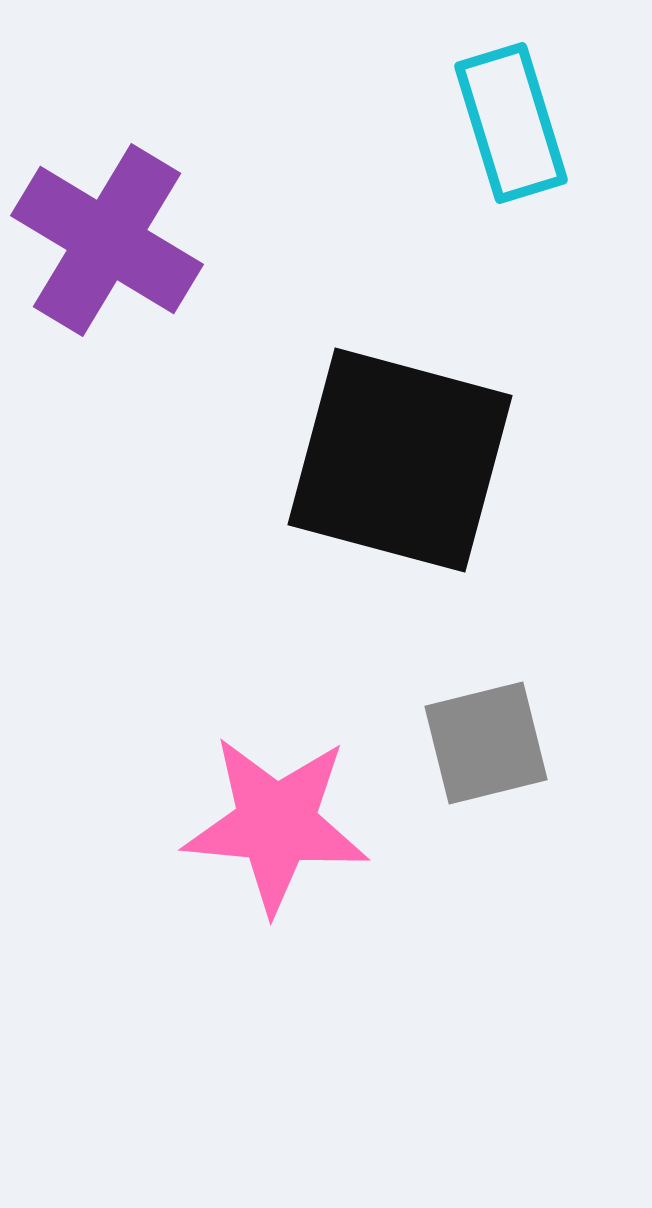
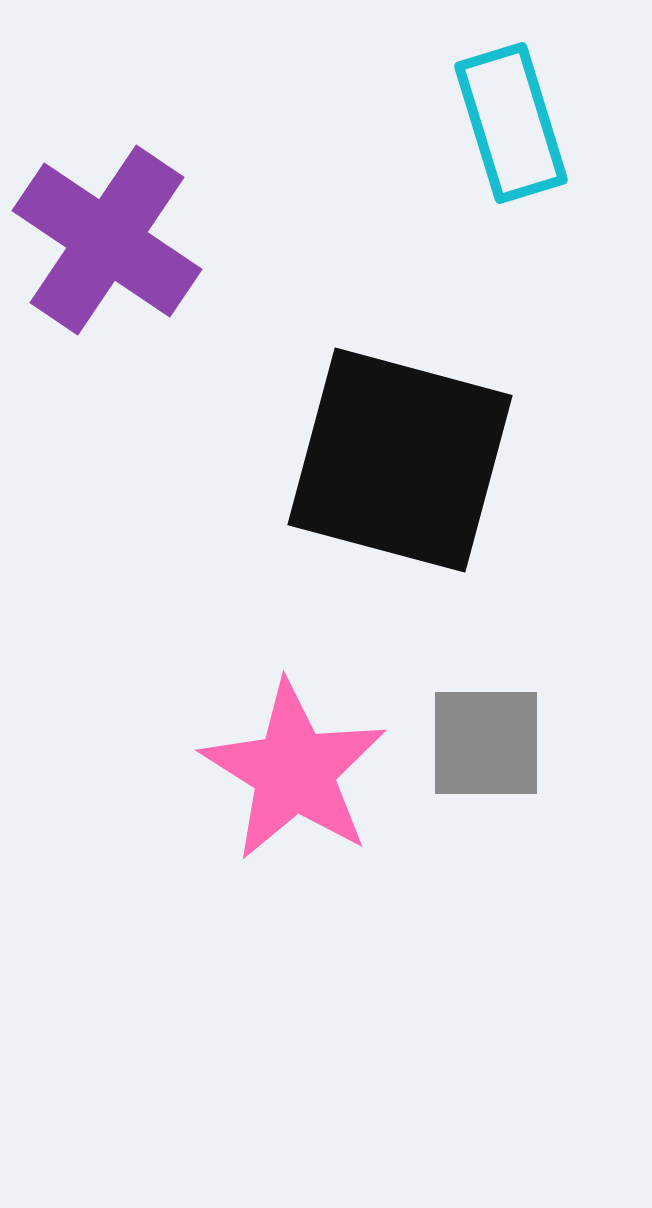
purple cross: rotated 3 degrees clockwise
gray square: rotated 14 degrees clockwise
pink star: moved 18 px right, 53 px up; rotated 27 degrees clockwise
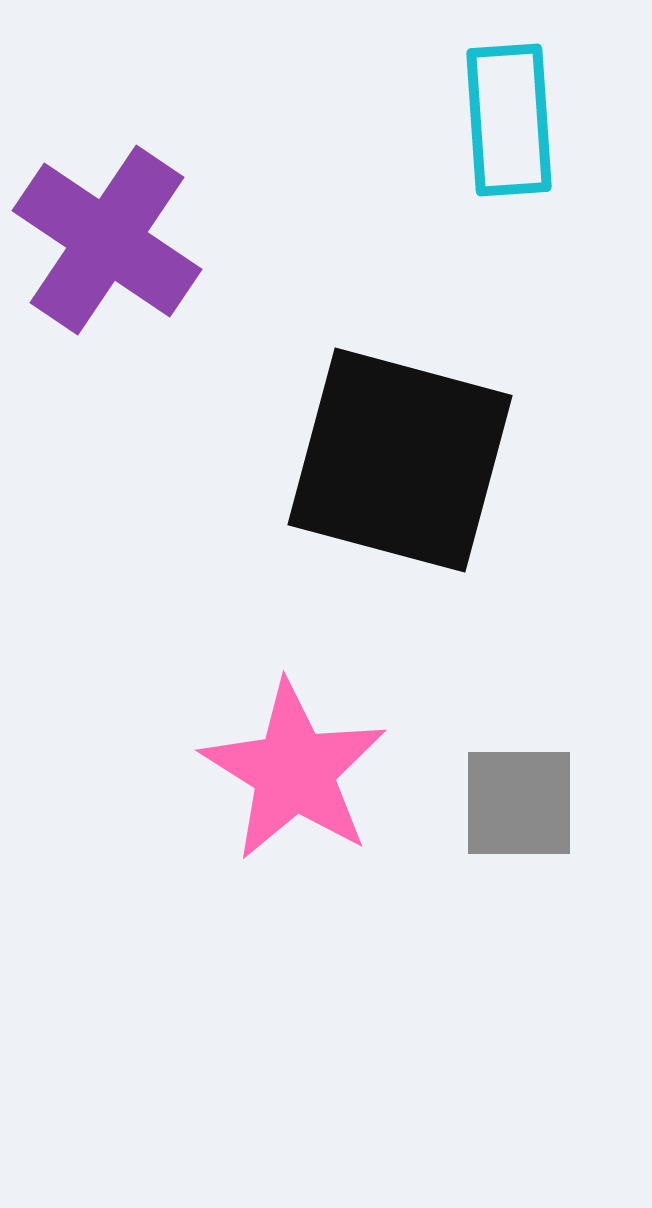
cyan rectangle: moved 2 px left, 3 px up; rotated 13 degrees clockwise
gray square: moved 33 px right, 60 px down
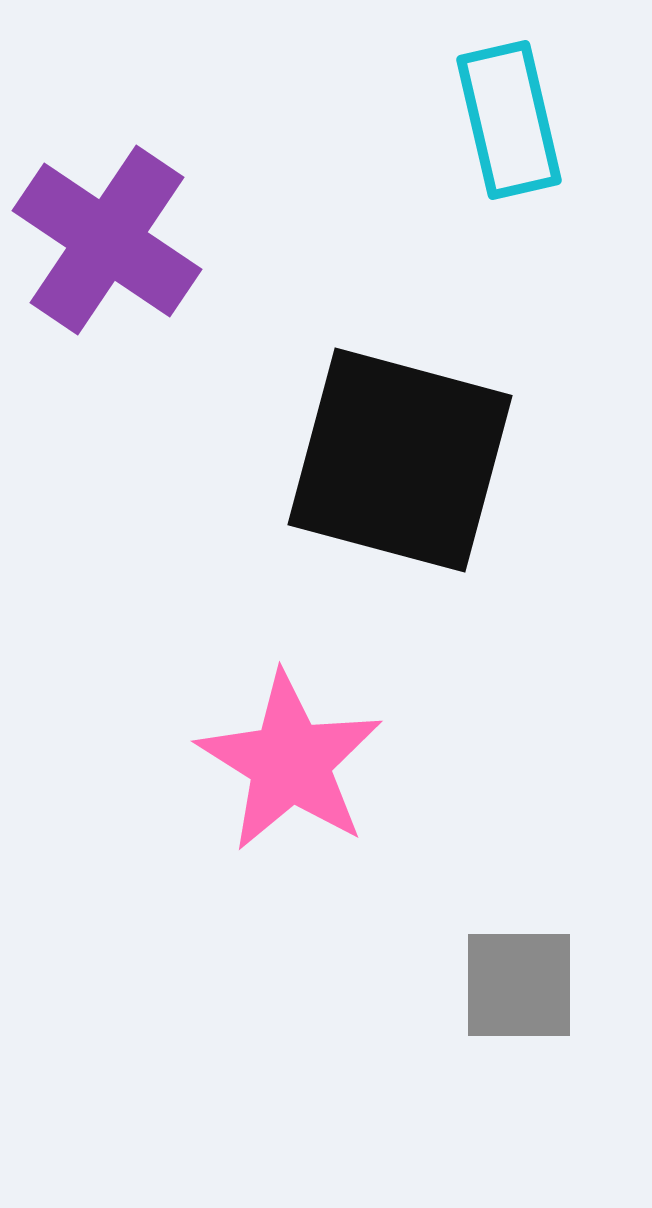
cyan rectangle: rotated 9 degrees counterclockwise
pink star: moved 4 px left, 9 px up
gray square: moved 182 px down
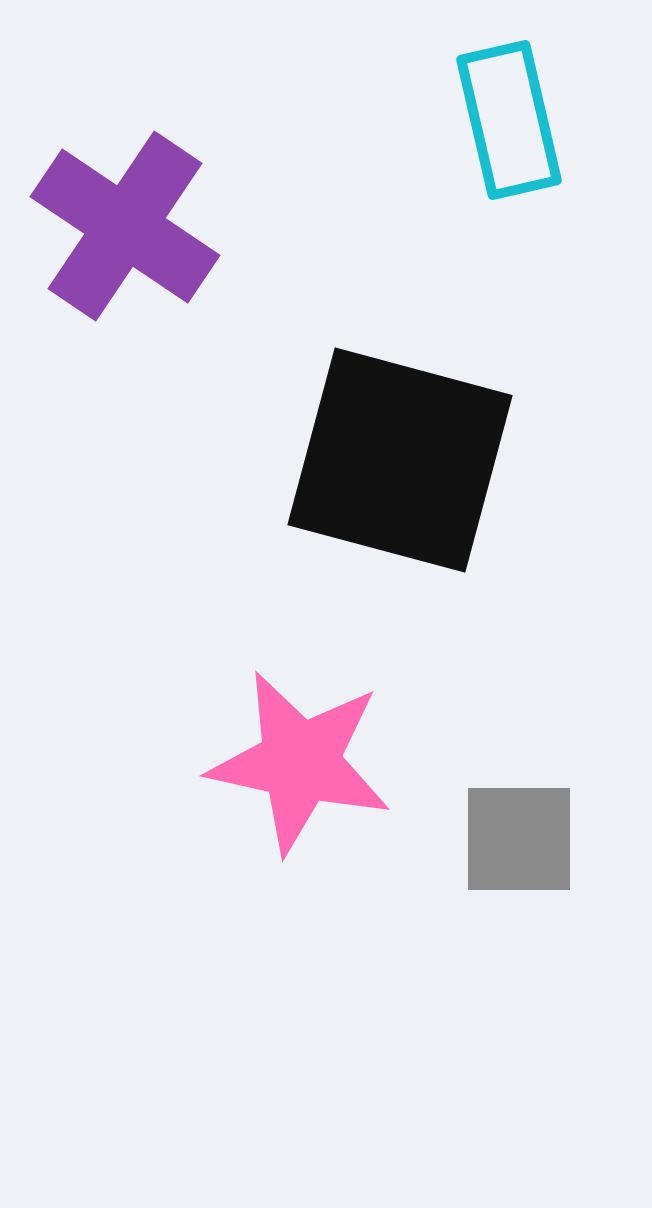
purple cross: moved 18 px right, 14 px up
pink star: moved 10 px right; rotated 20 degrees counterclockwise
gray square: moved 146 px up
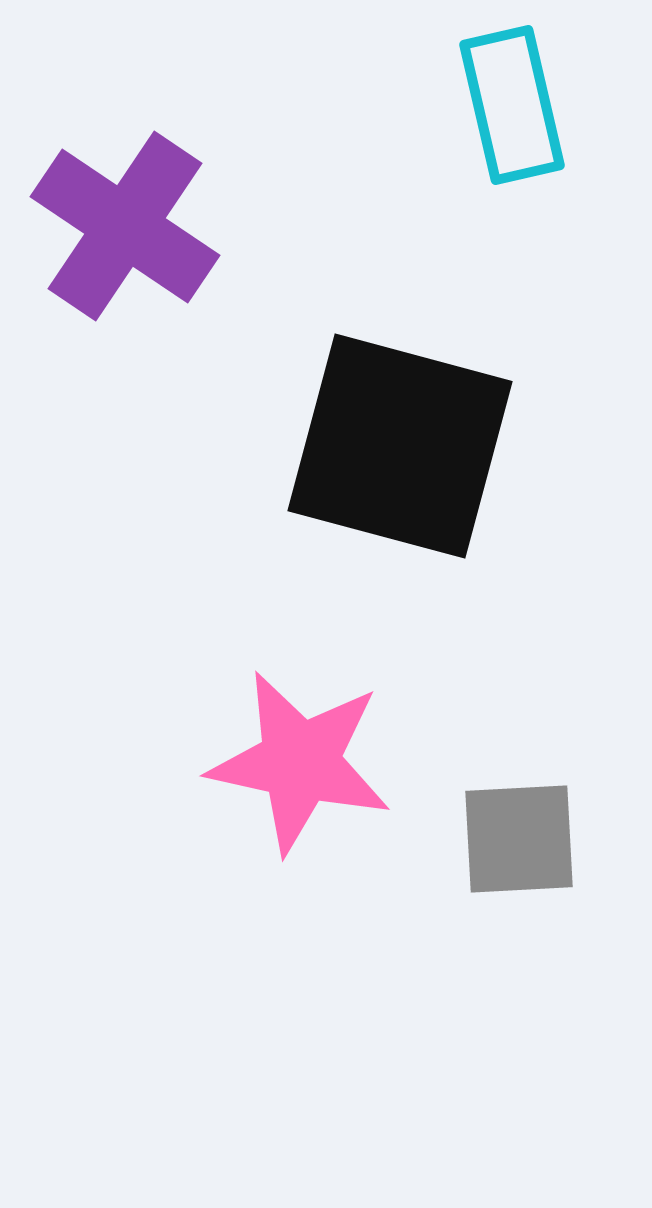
cyan rectangle: moved 3 px right, 15 px up
black square: moved 14 px up
gray square: rotated 3 degrees counterclockwise
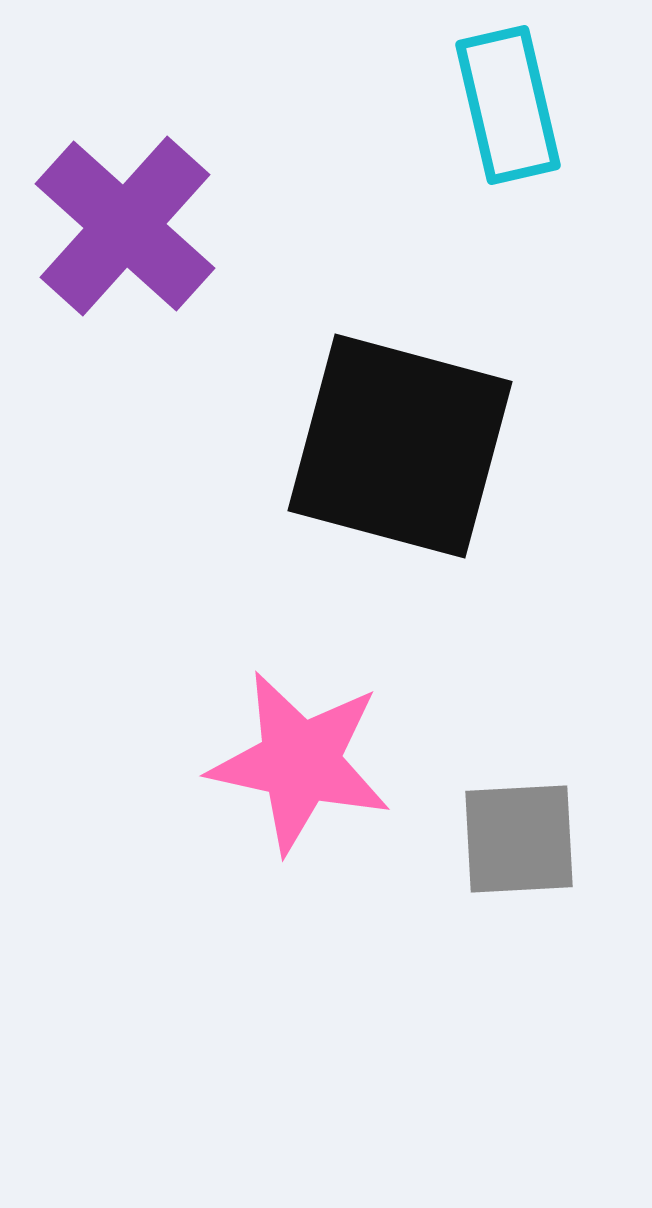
cyan rectangle: moved 4 px left
purple cross: rotated 8 degrees clockwise
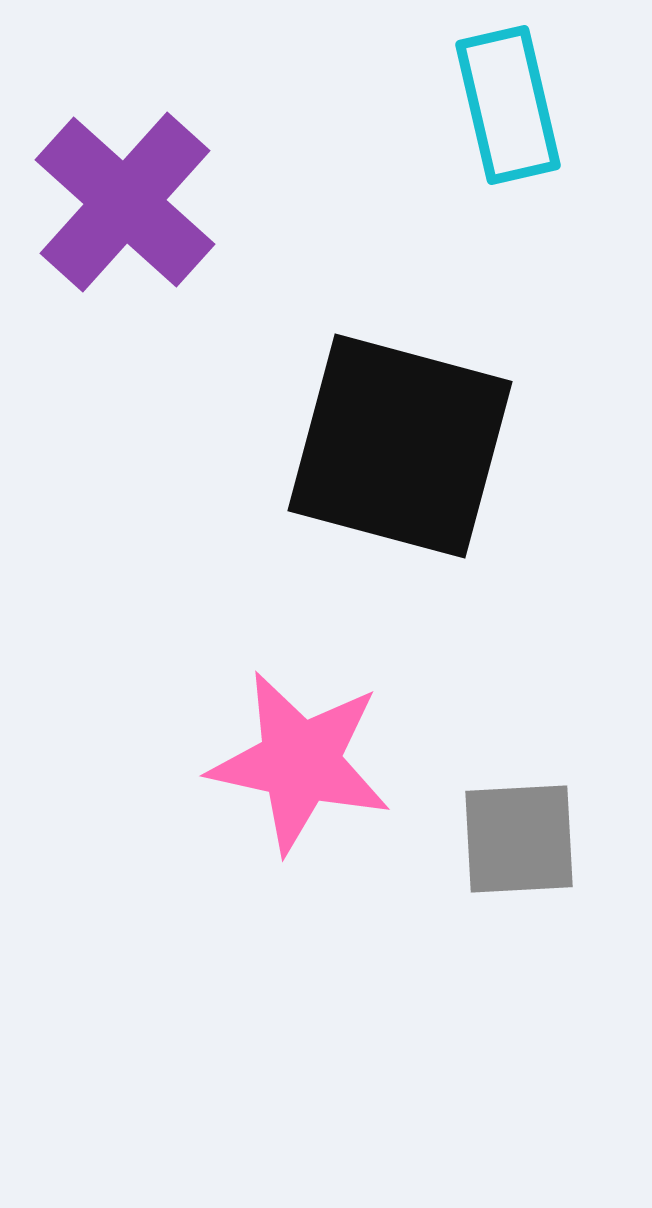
purple cross: moved 24 px up
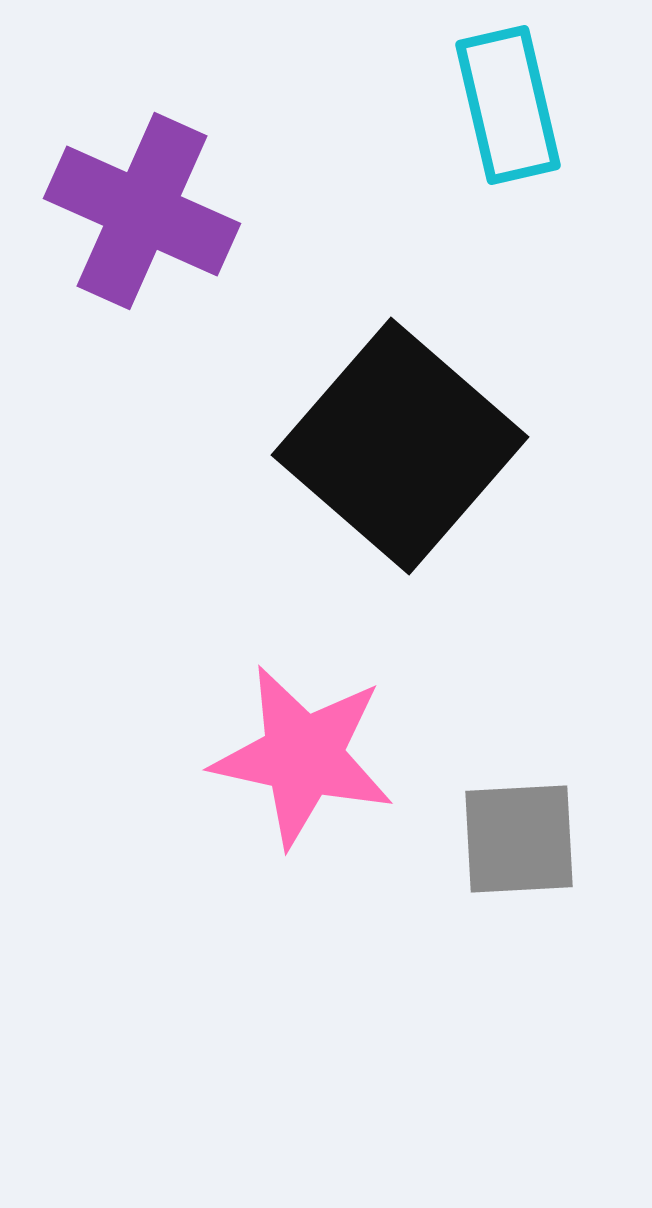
purple cross: moved 17 px right, 9 px down; rotated 18 degrees counterclockwise
black square: rotated 26 degrees clockwise
pink star: moved 3 px right, 6 px up
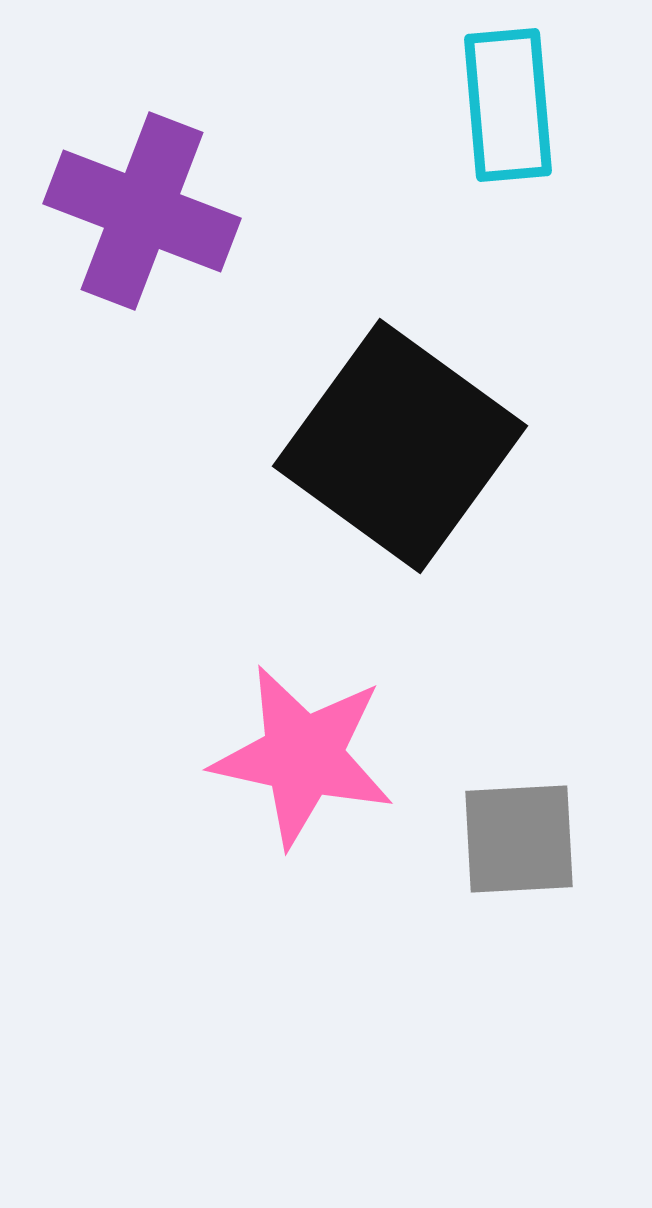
cyan rectangle: rotated 8 degrees clockwise
purple cross: rotated 3 degrees counterclockwise
black square: rotated 5 degrees counterclockwise
